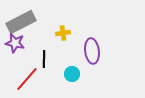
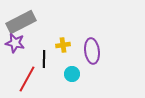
yellow cross: moved 12 px down
red line: rotated 12 degrees counterclockwise
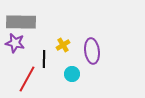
gray rectangle: rotated 28 degrees clockwise
yellow cross: rotated 24 degrees counterclockwise
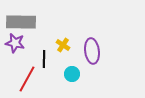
yellow cross: rotated 24 degrees counterclockwise
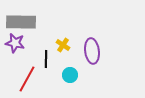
black line: moved 2 px right
cyan circle: moved 2 px left, 1 px down
